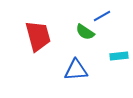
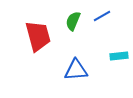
green semicircle: moved 12 px left, 11 px up; rotated 78 degrees clockwise
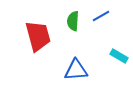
blue line: moved 1 px left
green semicircle: rotated 18 degrees counterclockwise
cyan rectangle: rotated 36 degrees clockwise
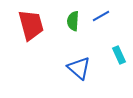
red trapezoid: moved 7 px left, 11 px up
cyan rectangle: moved 1 px up; rotated 36 degrees clockwise
blue triangle: moved 3 px right, 2 px up; rotated 45 degrees clockwise
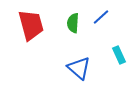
blue line: moved 1 px down; rotated 12 degrees counterclockwise
green semicircle: moved 2 px down
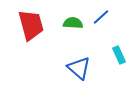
green semicircle: rotated 90 degrees clockwise
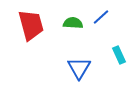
blue triangle: rotated 20 degrees clockwise
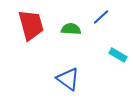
green semicircle: moved 2 px left, 6 px down
cyan rectangle: moved 1 px left; rotated 36 degrees counterclockwise
blue triangle: moved 11 px left, 11 px down; rotated 25 degrees counterclockwise
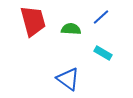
red trapezoid: moved 2 px right, 4 px up
cyan rectangle: moved 15 px left, 2 px up
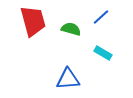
green semicircle: rotated 12 degrees clockwise
blue triangle: rotated 40 degrees counterclockwise
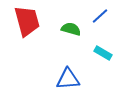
blue line: moved 1 px left, 1 px up
red trapezoid: moved 6 px left
